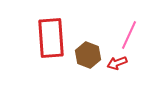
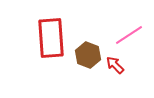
pink line: rotated 32 degrees clockwise
red arrow: moved 2 px left, 2 px down; rotated 66 degrees clockwise
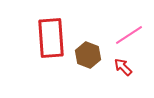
red arrow: moved 8 px right, 2 px down
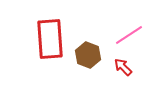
red rectangle: moved 1 px left, 1 px down
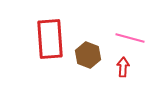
pink line: moved 1 px right, 3 px down; rotated 48 degrees clockwise
red arrow: rotated 48 degrees clockwise
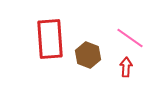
pink line: rotated 20 degrees clockwise
red arrow: moved 3 px right
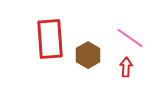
brown hexagon: rotated 10 degrees clockwise
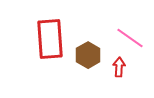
red arrow: moved 7 px left
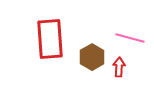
pink line: rotated 20 degrees counterclockwise
brown hexagon: moved 4 px right, 2 px down
